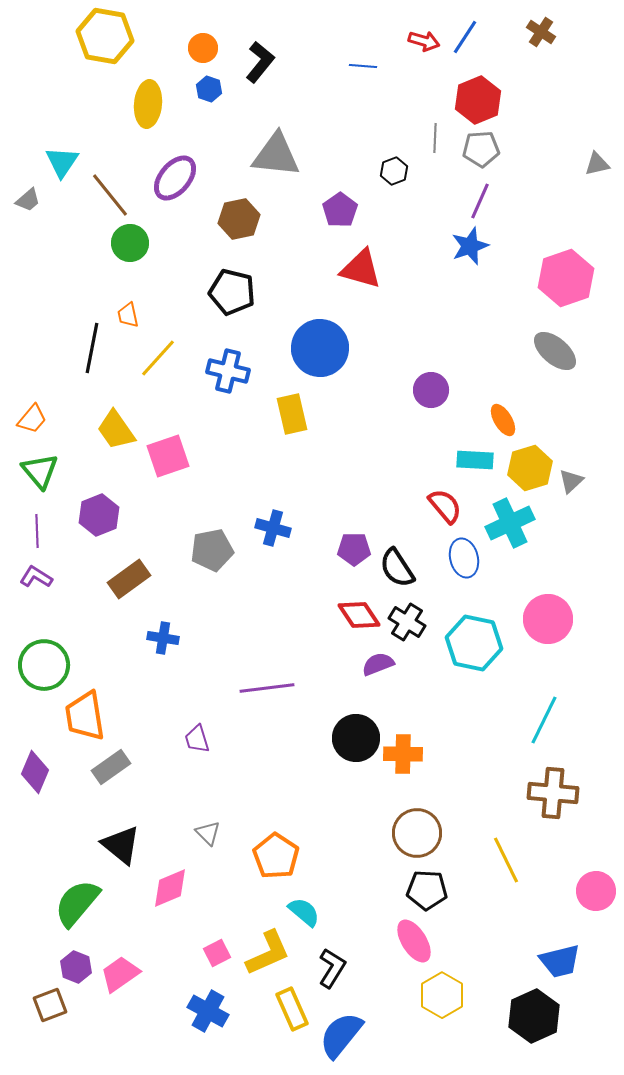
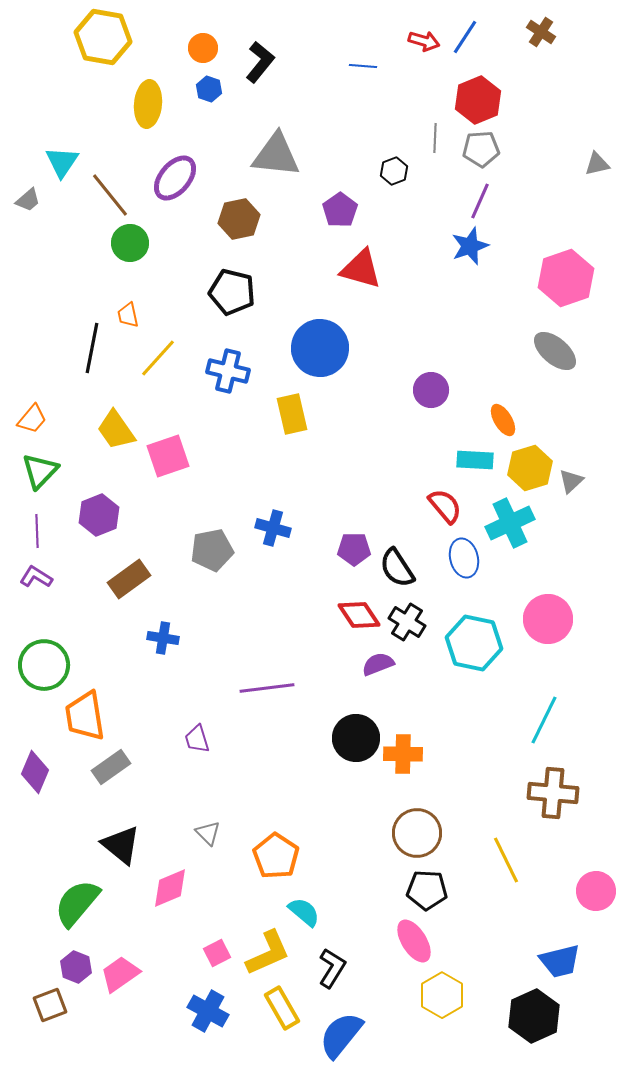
yellow hexagon at (105, 36): moved 2 px left, 1 px down
green triangle at (40, 471): rotated 24 degrees clockwise
yellow rectangle at (292, 1009): moved 10 px left, 1 px up; rotated 6 degrees counterclockwise
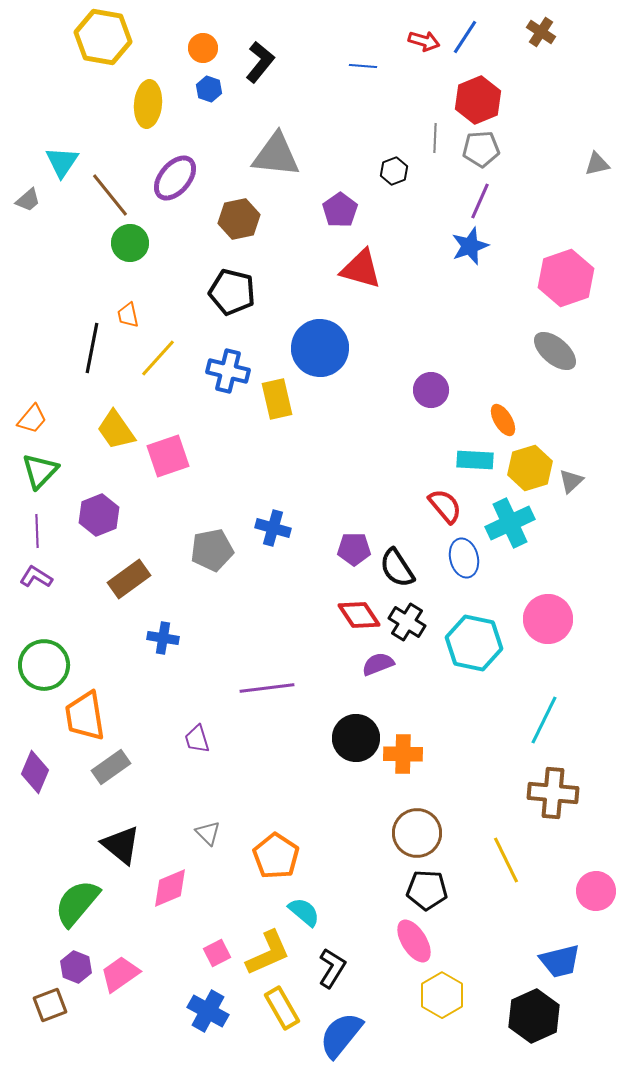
yellow rectangle at (292, 414): moved 15 px left, 15 px up
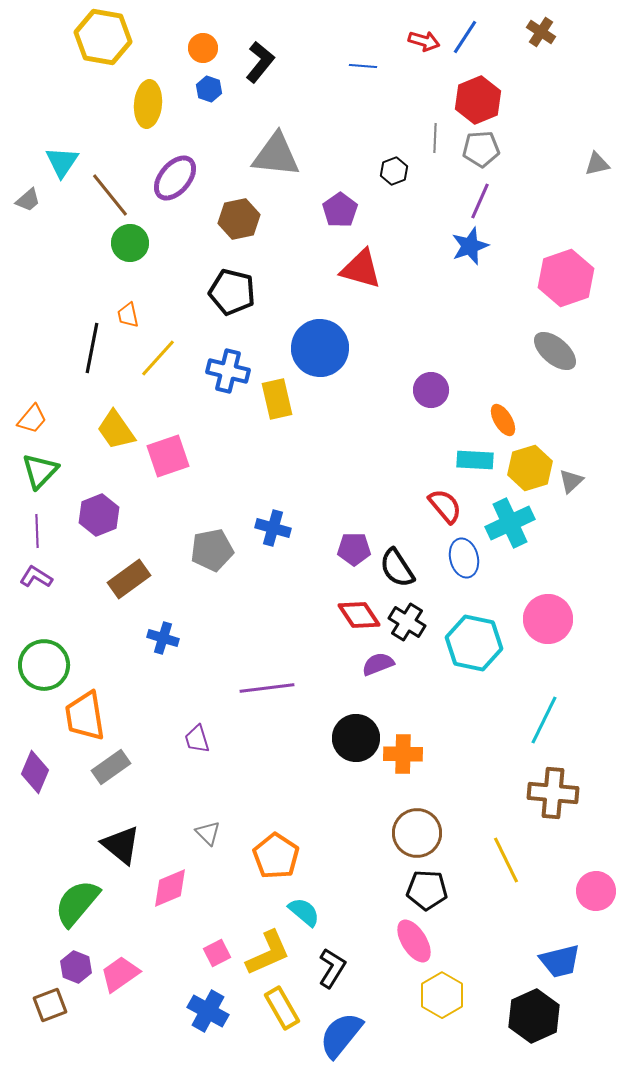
blue cross at (163, 638): rotated 8 degrees clockwise
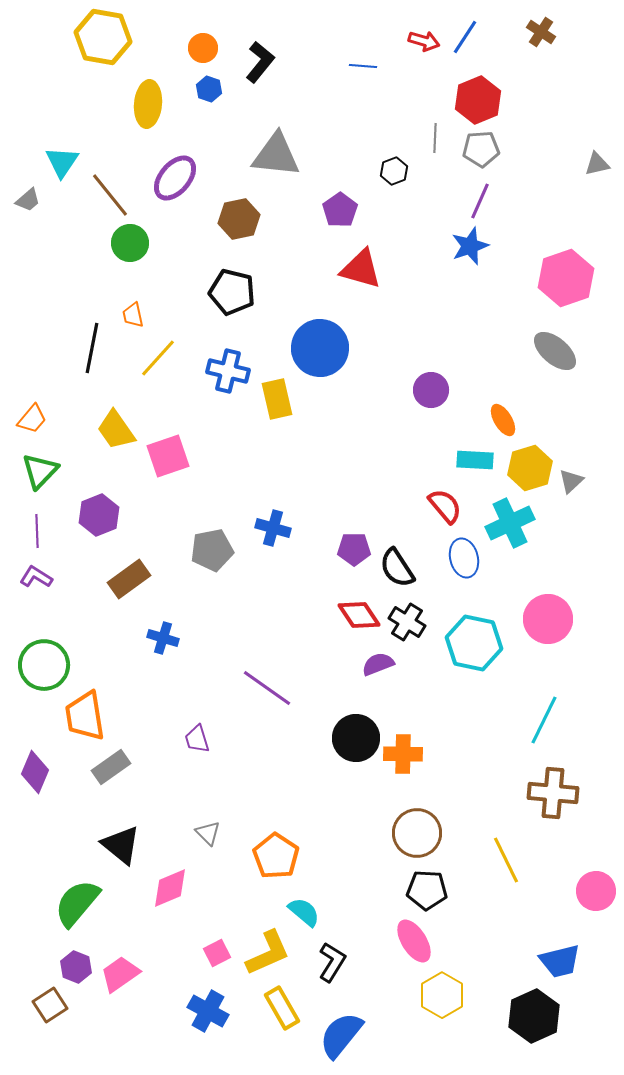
orange trapezoid at (128, 315): moved 5 px right
purple line at (267, 688): rotated 42 degrees clockwise
black L-shape at (332, 968): moved 6 px up
brown square at (50, 1005): rotated 12 degrees counterclockwise
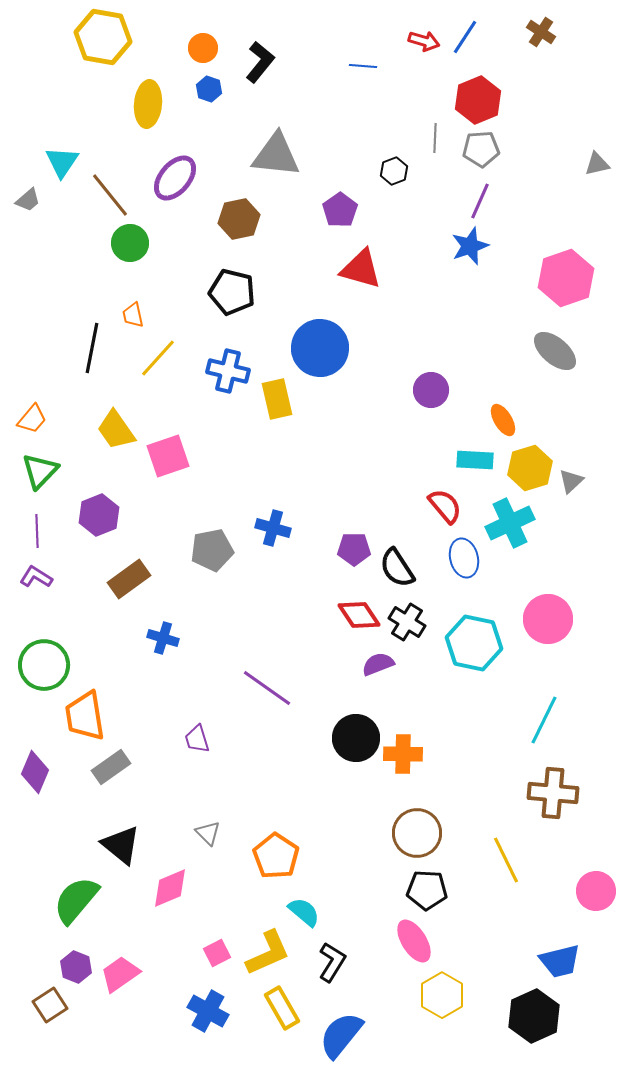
green semicircle at (77, 903): moved 1 px left, 3 px up
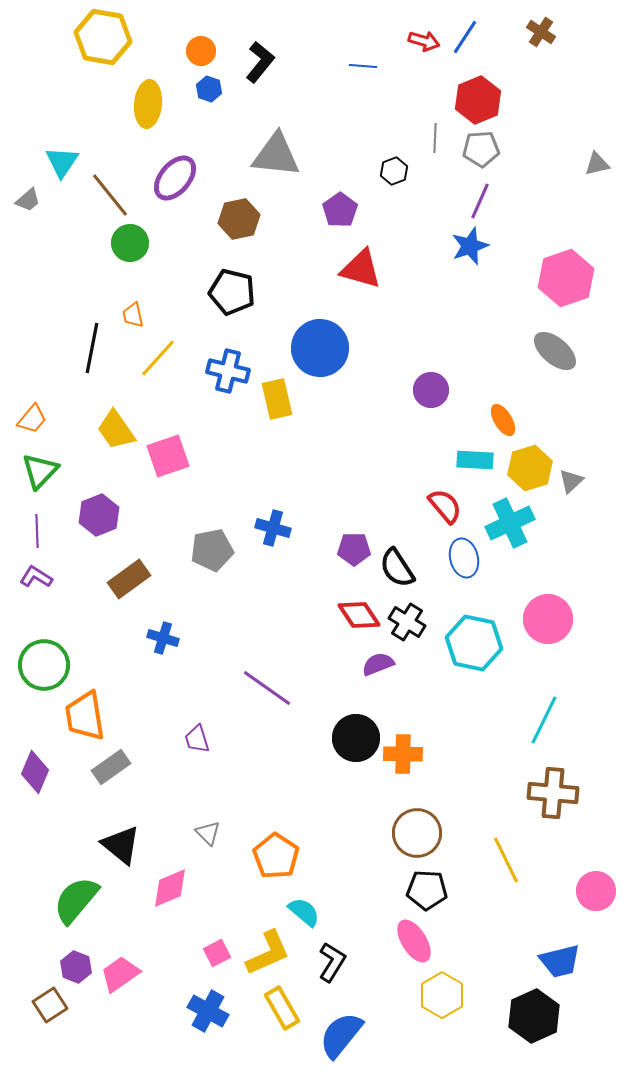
orange circle at (203, 48): moved 2 px left, 3 px down
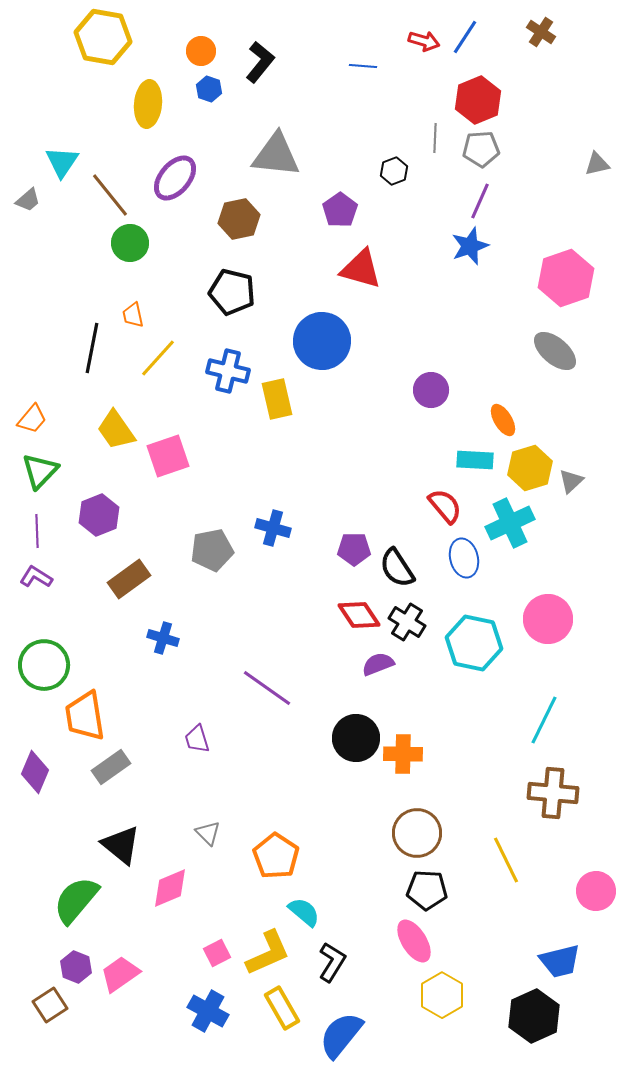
blue circle at (320, 348): moved 2 px right, 7 px up
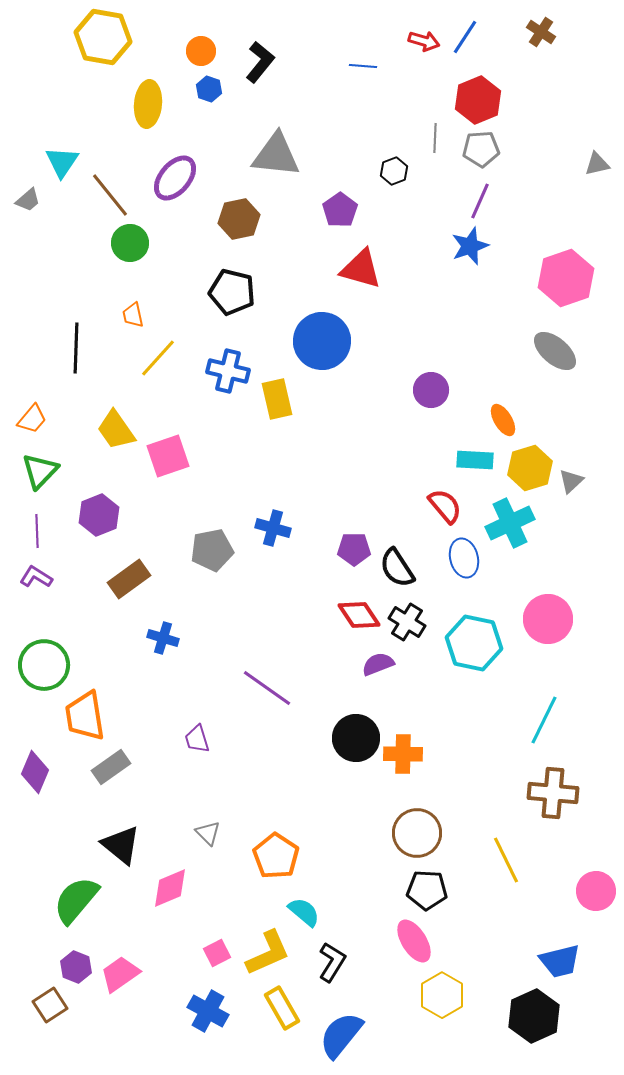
black line at (92, 348): moved 16 px left; rotated 9 degrees counterclockwise
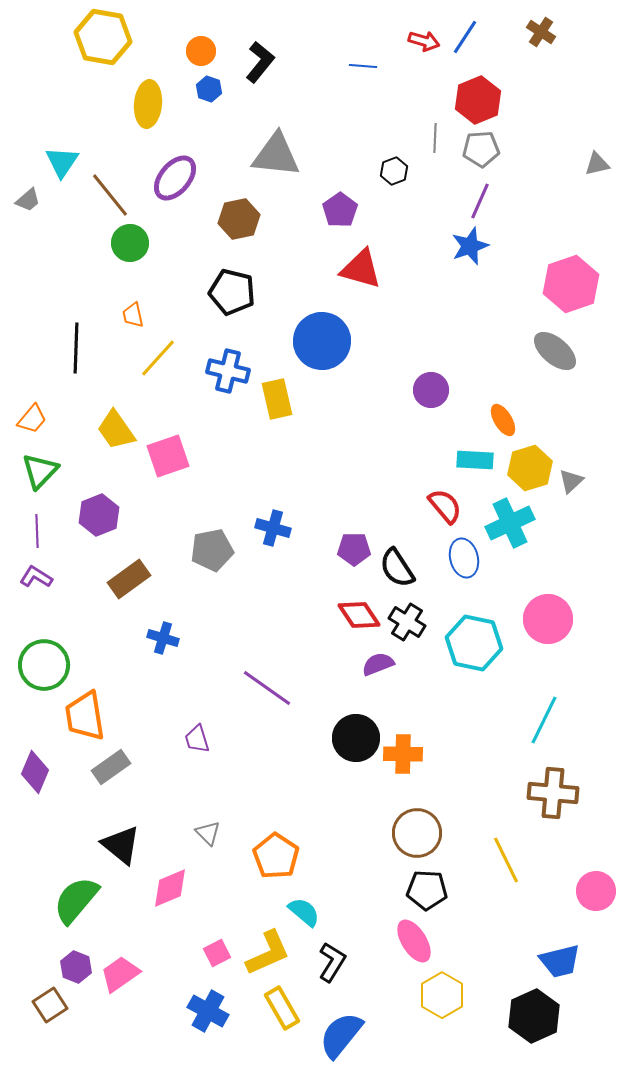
pink hexagon at (566, 278): moved 5 px right, 6 px down
